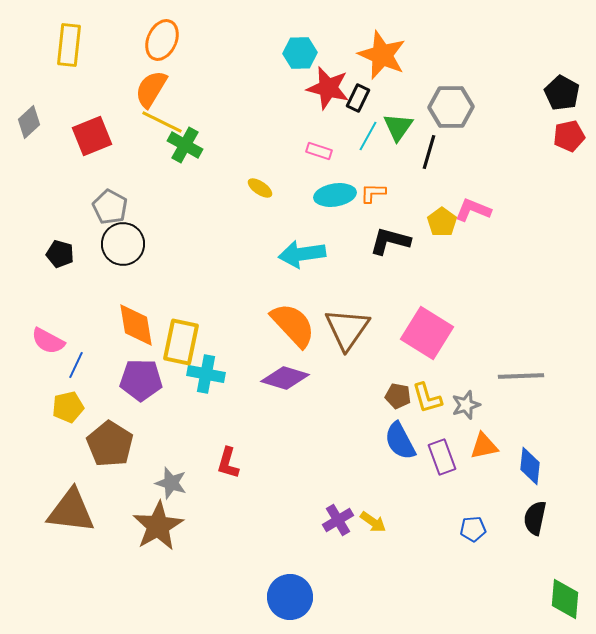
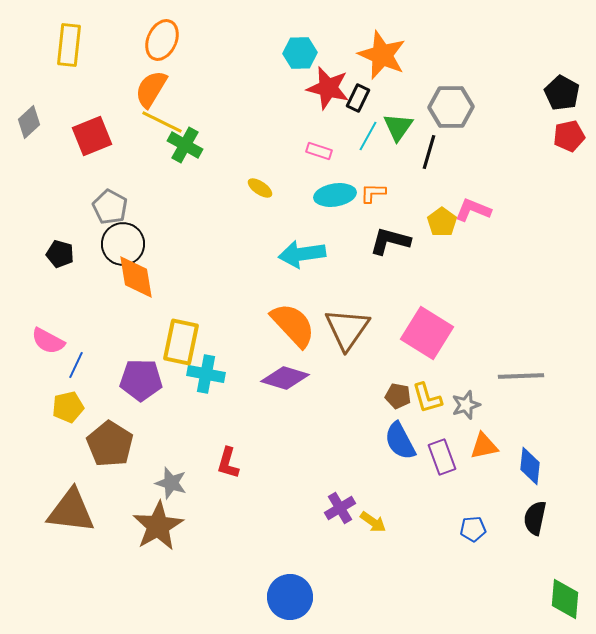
orange diamond at (136, 325): moved 48 px up
purple cross at (338, 520): moved 2 px right, 12 px up
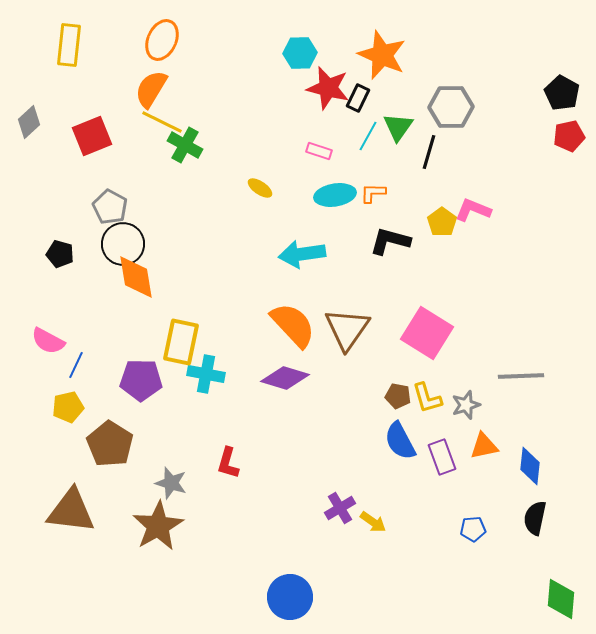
green diamond at (565, 599): moved 4 px left
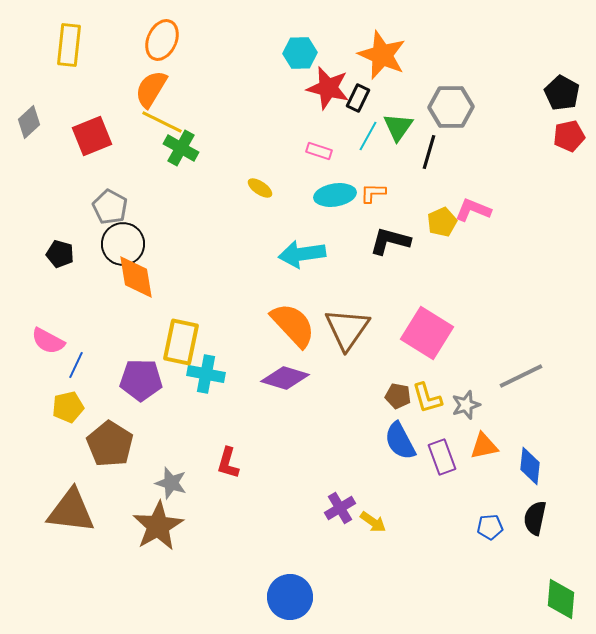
green cross at (185, 145): moved 4 px left, 3 px down
yellow pentagon at (442, 222): rotated 12 degrees clockwise
gray line at (521, 376): rotated 24 degrees counterclockwise
blue pentagon at (473, 529): moved 17 px right, 2 px up
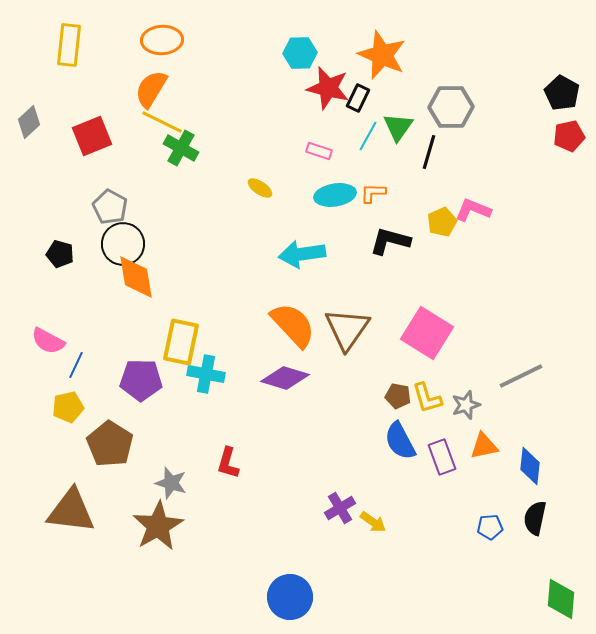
orange ellipse at (162, 40): rotated 63 degrees clockwise
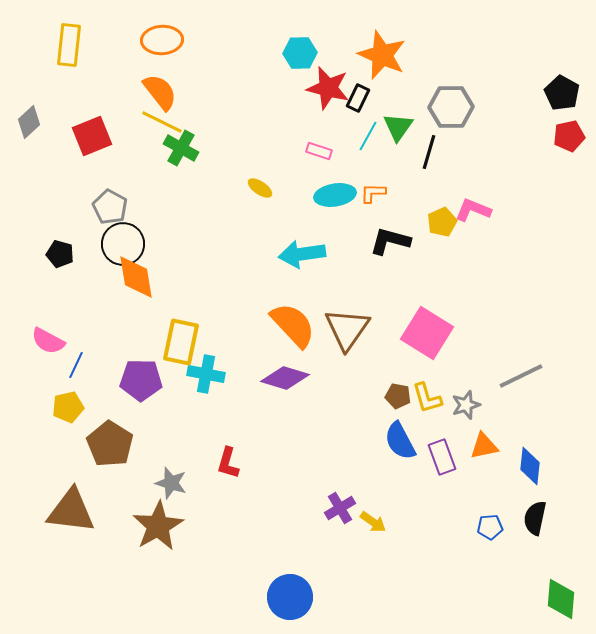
orange semicircle at (151, 89): moved 9 px right, 3 px down; rotated 111 degrees clockwise
